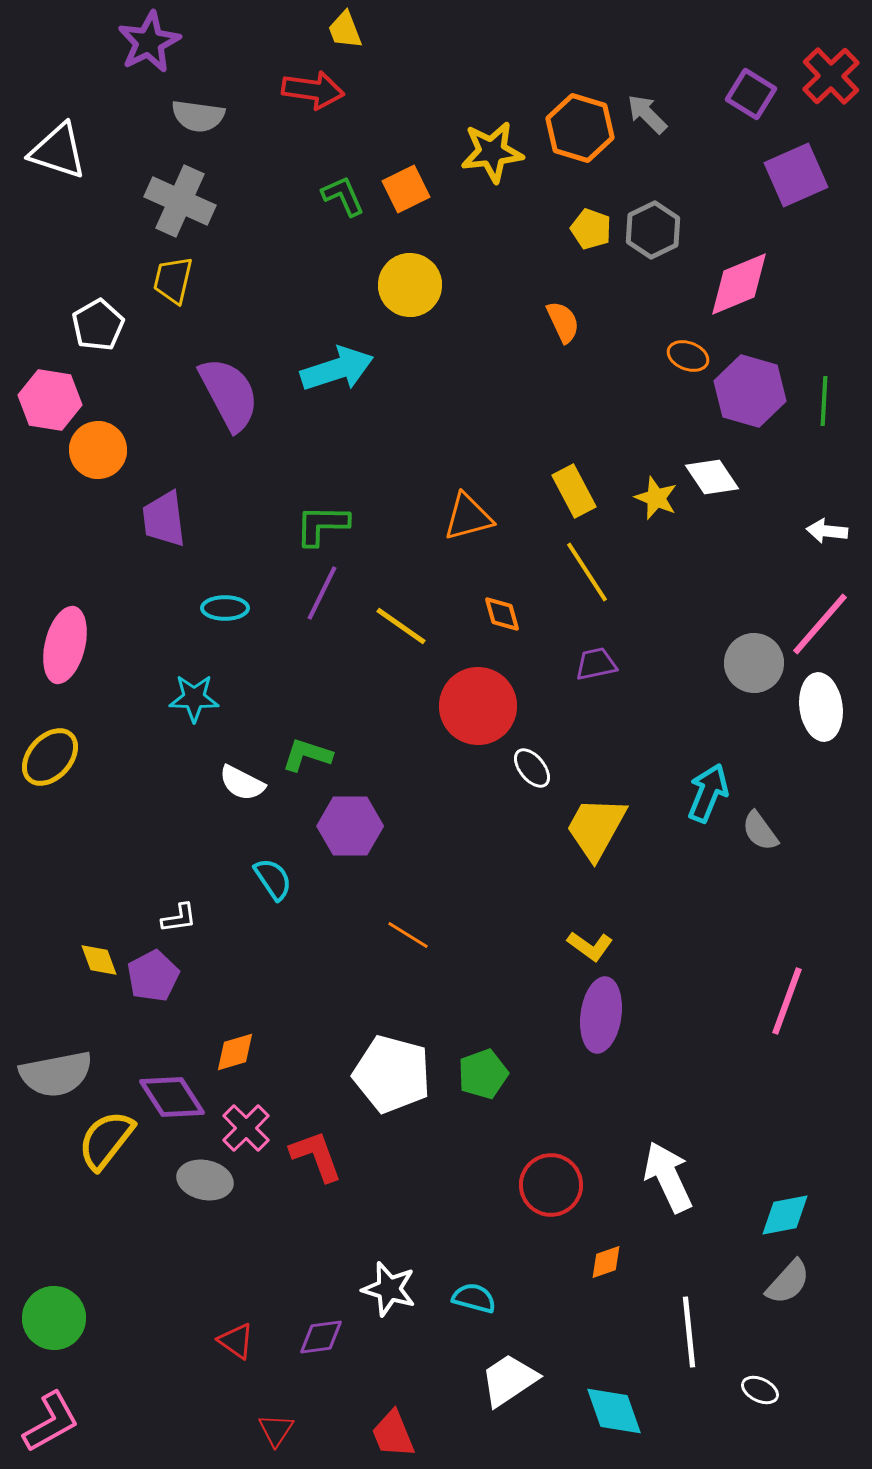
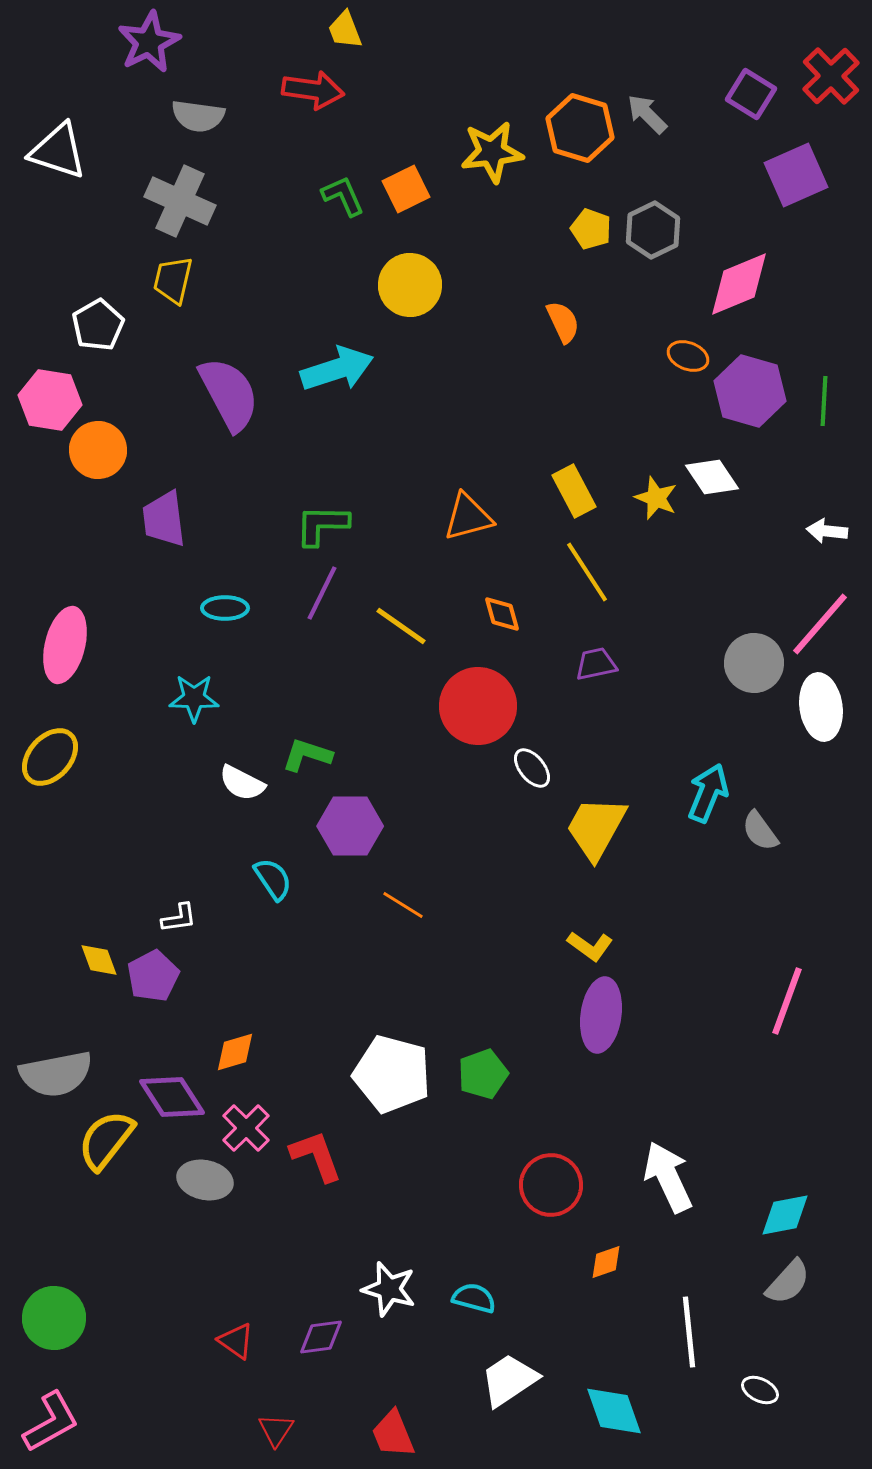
orange line at (408, 935): moved 5 px left, 30 px up
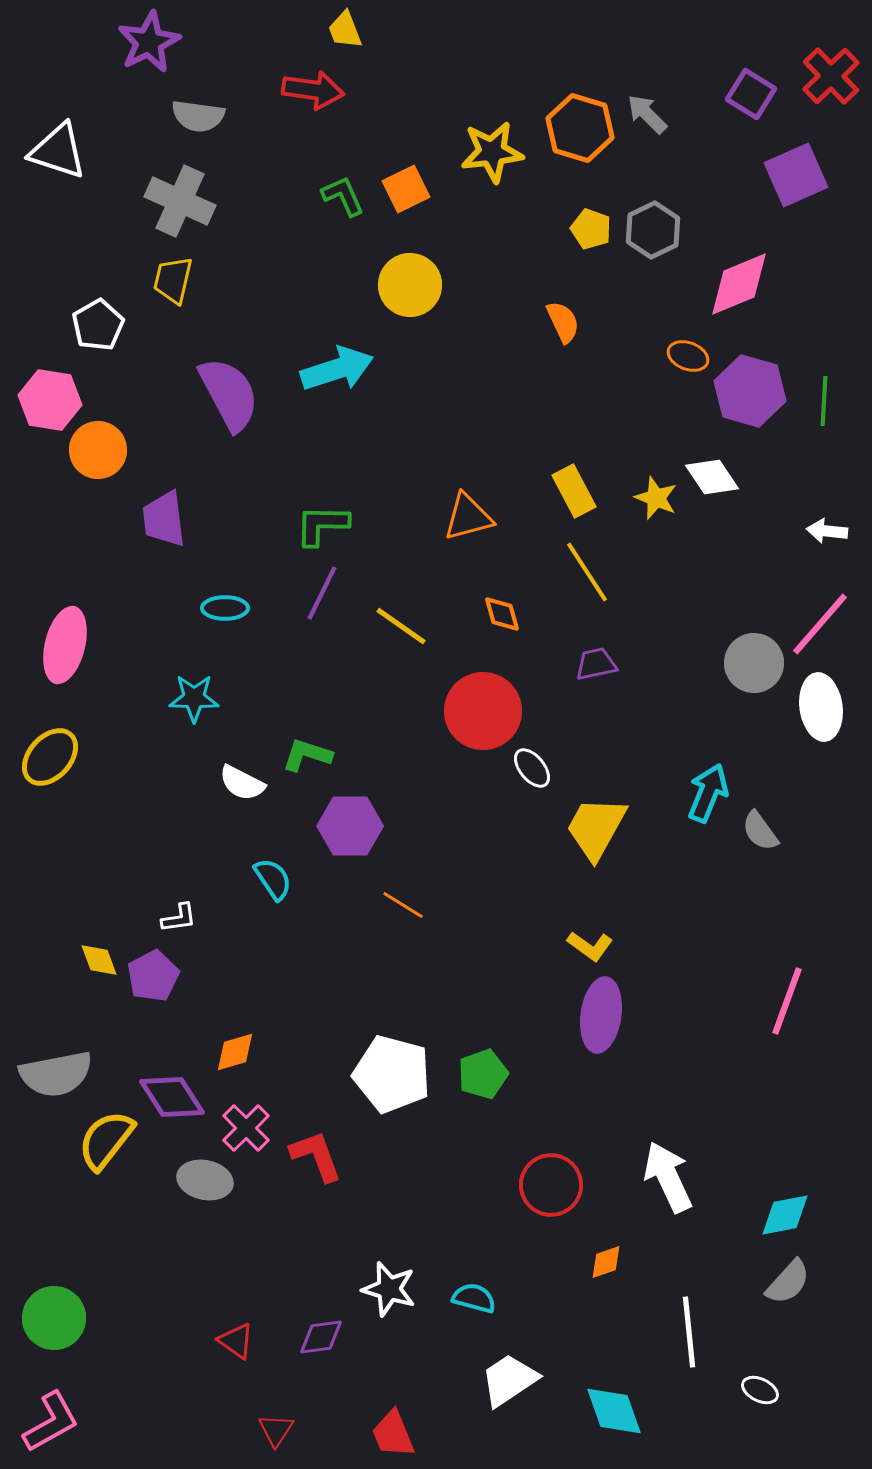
red circle at (478, 706): moved 5 px right, 5 px down
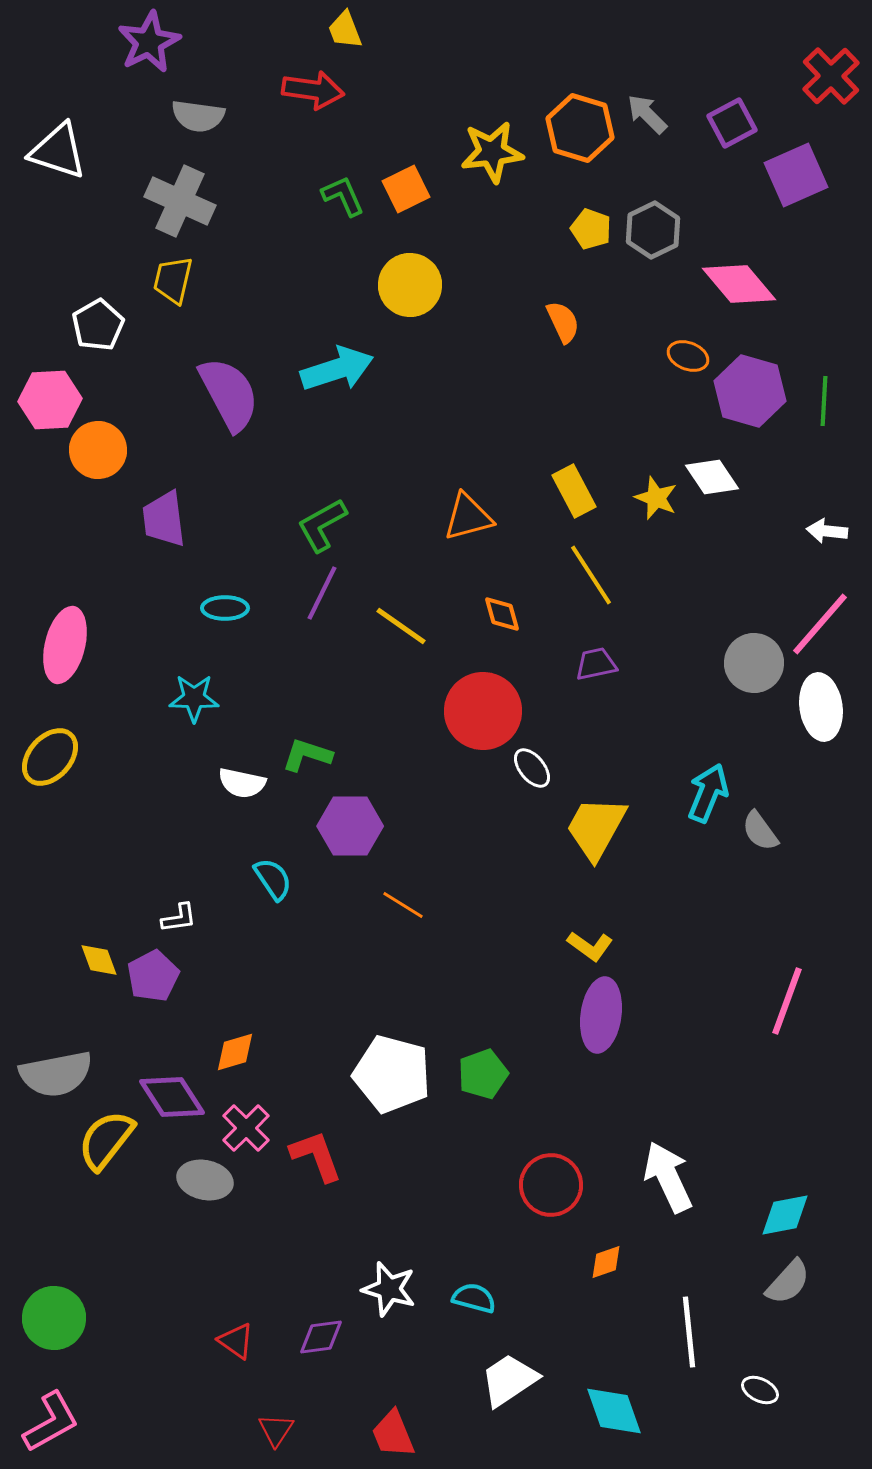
purple square at (751, 94): moved 19 px left, 29 px down; rotated 30 degrees clockwise
pink diamond at (739, 284): rotated 72 degrees clockwise
pink hexagon at (50, 400): rotated 12 degrees counterclockwise
green L-shape at (322, 525): rotated 30 degrees counterclockwise
yellow line at (587, 572): moved 4 px right, 3 px down
white semicircle at (242, 783): rotated 15 degrees counterclockwise
